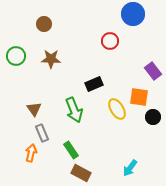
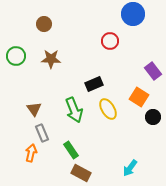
orange square: rotated 24 degrees clockwise
yellow ellipse: moved 9 px left
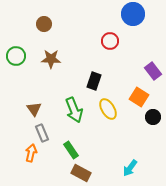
black rectangle: moved 3 px up; rotated 48 degrees counterclockwise
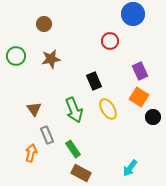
brown star: rotated 12 degrees counterclockwise
purple rectangle: moved 13 px left; rotated 12 degrees clockwise
black rectangle: rotated 42 degrees counterclockwise
gray rectangle: moved 5 px right, 2 px down
green rectangle: moved 2 px right, 1 px up
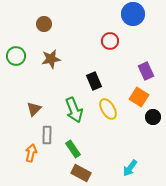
purple rectangle: moved 6 px right
brown triangle: rotated 21 degrees clockwise
gray rectangle: rotated 24 degrees clockwise
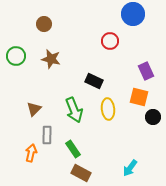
brown star: rotated 24 degrees clockwise
black rectangle: rotated 42 degrees counterclockwise
orange square: rotated 18 degrees counterclockwise
yellow ellipse: rotated 25 degrees clockwise
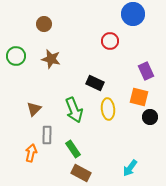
black rectangle: moved 1 px right, 2 px down
black circle: moved 3 px left
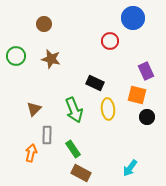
blue circle: moved 4 px down
orange square: moved 2 px left, 2 px up
black circle: moved 3 px left
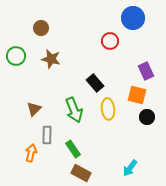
brown circle: moved 3 px left, 4 px down
black rectangle: rotated 24 degrees clockwise
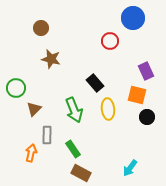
green circle: moved 32 px down
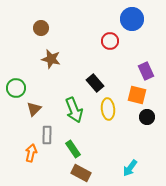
blue circle: moved 1 px left, 1 px down
